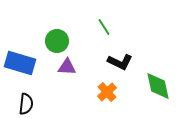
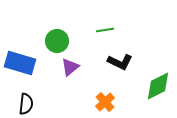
green line: moved 1 px right, 3 px down; rotated 66 degrees counterclockwise
purple triangle: moved 3 px right; rotated 42 degrees counterclockwise
green diamond: rotated 76 degrees clockwise
orange cross: moved 2 px left, 10 px down
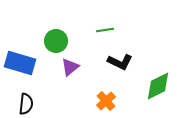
green circle: moved 1 px left
orange cross: moved 1 px right, 1 px up
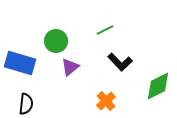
green line: rotated 18 degrees counterclockwise
black L-shape: rotated 20 degrees clockwise
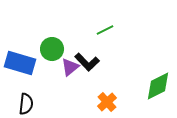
green circle: moved 4 px left, 8 px down
black L-shape: moved 33 px left
orange cross: moved 1 px right, 1 px down
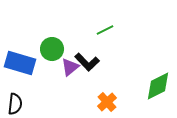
black semicircle: moved 11 px left
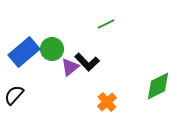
green line: moved 1 px right, 6 px up
blue rectangle: moved 4 px right, 11 px up; rotated 56 degrees counterclockwise
black semicircle: moved 1 px left, 9 px up; rotated 145 degrees counterclockwise
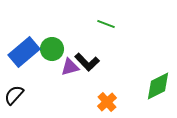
green line: rotated 48 degrees clockwise
purple triangle: rotated 24 degrees clockwise
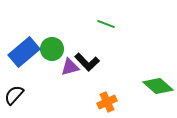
green diamond: rotated 68 degrees clockwise
orange cross: rotated 18 degrees clockwise
